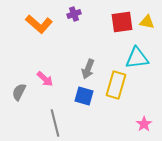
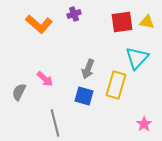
cyan triangle: rotated 40 degrees counterclockwise
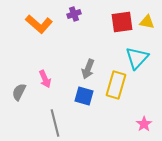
pink arrow: rotated 24 degrees clockwise
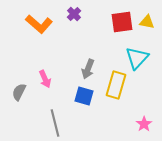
purple cross: rotated 24 degrees counterclockwise
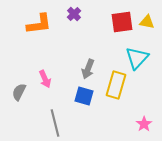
orange L-shape: rotated 48 degrees counterclockwise
